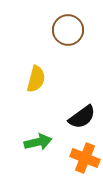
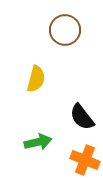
brown circle: moved 3 px left
black semicircle: rotated 88 degrees clockwise
orange cross: moved 2 px down
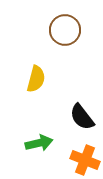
green arrow: moved 1 px right, 1 px down
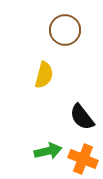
yellow semicircle: moved 8 px right, 4 px up
green arrow: moved 9 px right, 8 px down
orange cross: moved 2 px left, 1 px up
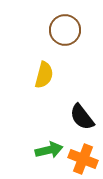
green arrow: moved 1 px right, 1 px up
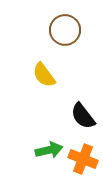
yellow semicircle: rotated 128 degrees clockwise
black semicircle: moved 1 px right, 1 px up
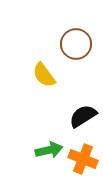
brown circle: moved 11 px right, 14 px down
black semicircle: rotated 96 degrees clockwise
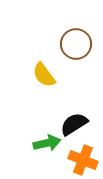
black semicircle: moved 9 px left, 8 px down
green arrow: moved 2 px left, 7 px up
orange cross: moved 1 px down
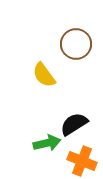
orange cross: moved 1 px left, 1 px down
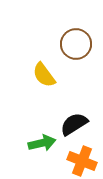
green arrow: moved 5 px left
